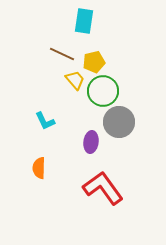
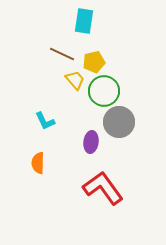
green circle: moved 1 px right
orange semicircle: moved 1 px left, 5 px up
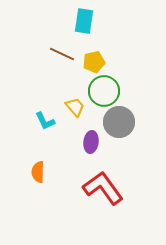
yellow trapezoid: moved 27 px down
orange semicircle: moved 9 px down
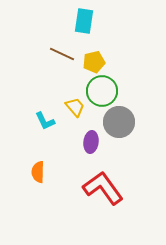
green circle: moved 2 px left
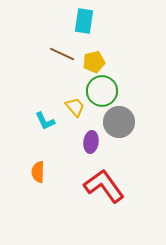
red L-shape: moved 1 px right, 2 px up
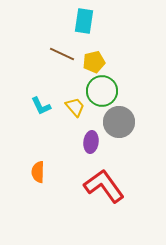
cyan L-shape: moved 4 px left, 15 px up
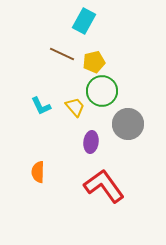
cyan rectangle: rotated 20 degrees clockwise
gray circle: moved 9 px right, 2 px down
